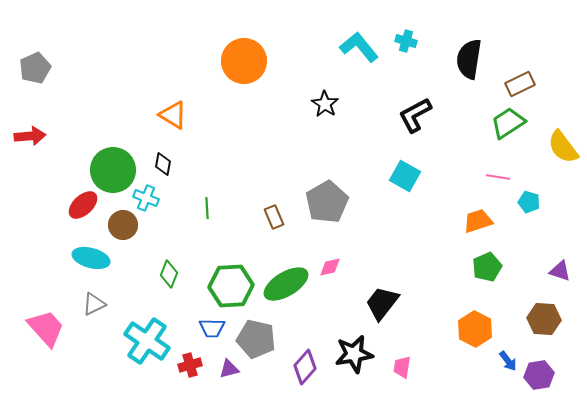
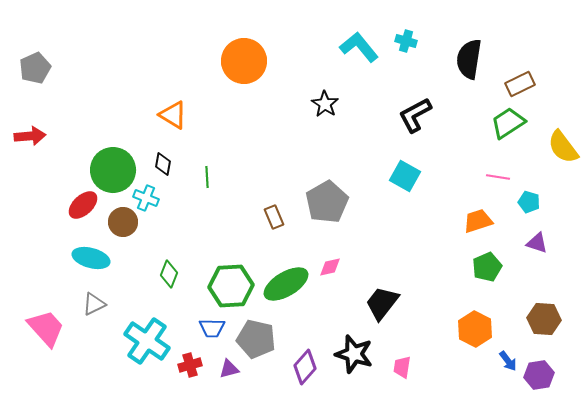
green line at (207, 208): moved 31 px up
brown circle at (123, 225): moved 3 px up
purple triangle at (560, 271): moved 23 px left, 28 px up
black star at (354, 354): rotated 27 degrees clockwise
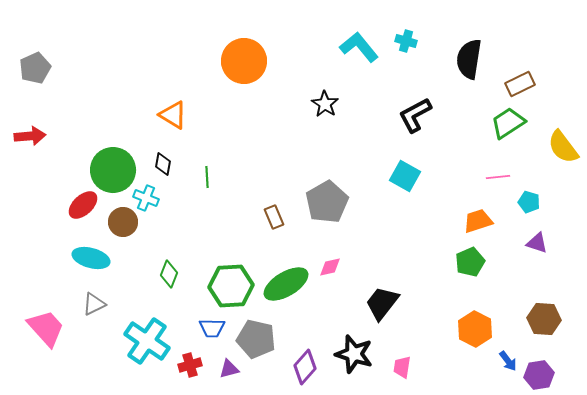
pink line at (498, 177): rotated 15 degrees counterclockwise
green pentagon at (487, 267): moved 17 px left, 5 px up
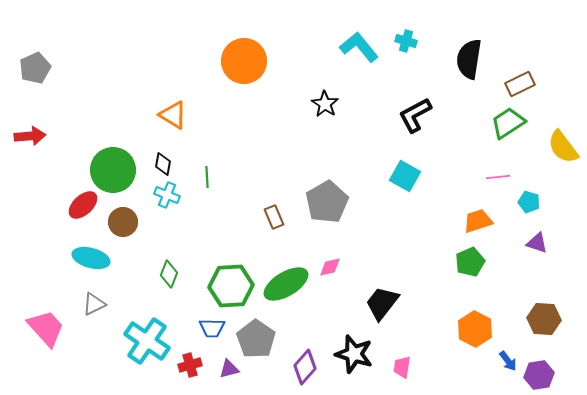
cyan cross at (146, 198): moved 21 px right, 3 px up
gray pentagon at (256, 339): rotated 21 degrees clockwise
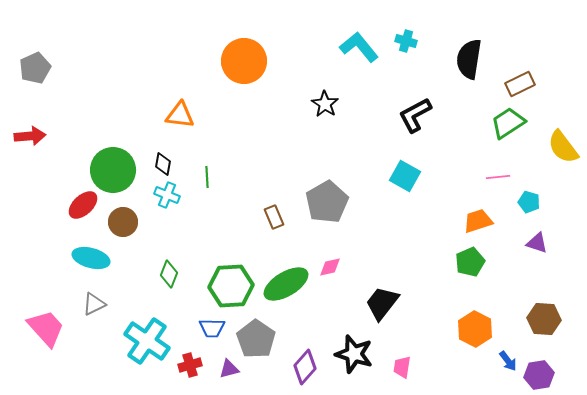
orange triangle at (173, 115): moved 7 px right; rotated 24 degrees counterclockwise
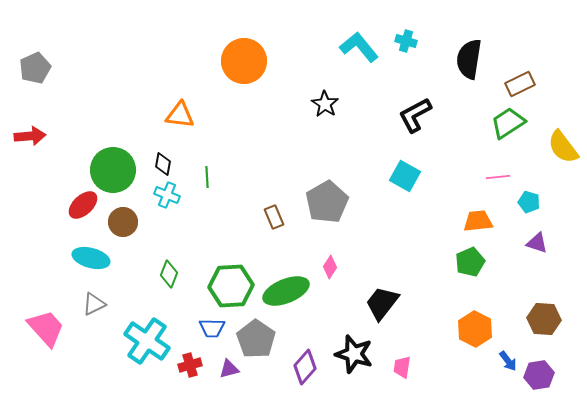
orange trapezoid at (478, 221): rotated 12 degrees clockwise
pink diamond at (330, 267): rotated 45 degrees counterclockwise
green ellipse at (286, 284): moved 7 px down; rotated 9 degrees clockwise
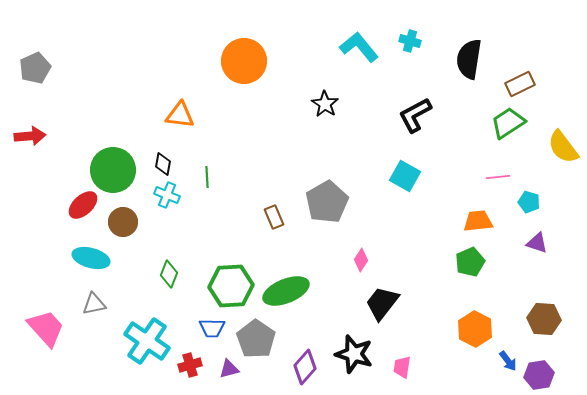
cyan cross at (406, 41): moved 4 px right
pink diamond at (330, 267): moved 31 px right, 7 px up
gray triangle at (94, 304): rotated 15 degrees clockwise
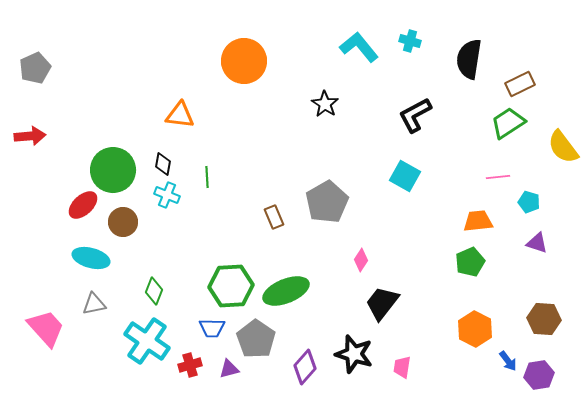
green diamond at (169, 274): moved 15 px left, 17 px down
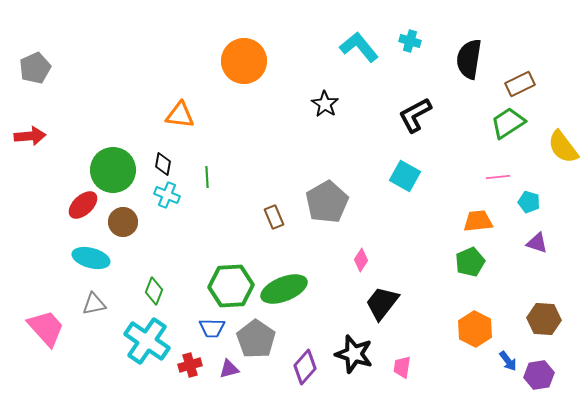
green ellipse at (286, 291): moved 2 px left, 2 px up
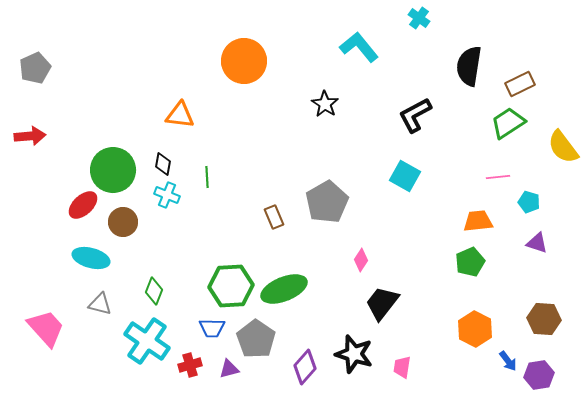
cyan cross at (410, 41): moved 9 px right, 23 px up; rotated 20 degrees clockwise
black semicircle at (469, 59): moved 7 px down
gray triangle at (94, 304): moved 6 px right; rotated 25 degrees clockwise
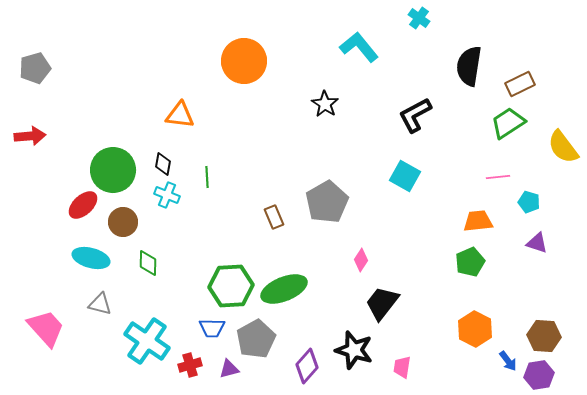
gray pentagon at (35, 68): rotated 8 degrees clockwise
green diamond at (154, 291): moved 6 px left, 28 px up; rotated 20 degrees counterclockwise
brown hexagon at (544, 319): moved 17 px down
gray pentagon at (256, 339): rotated 9 degrees clockwise
black star at (354, 354): moved 4 px up
purple diamond at (305, 367): moved 2 px right, 1 px up
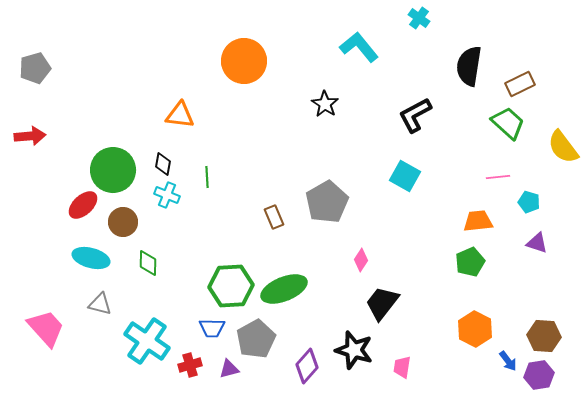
green trapezoid at (508, 123): rotated 75 degrees clockwise
